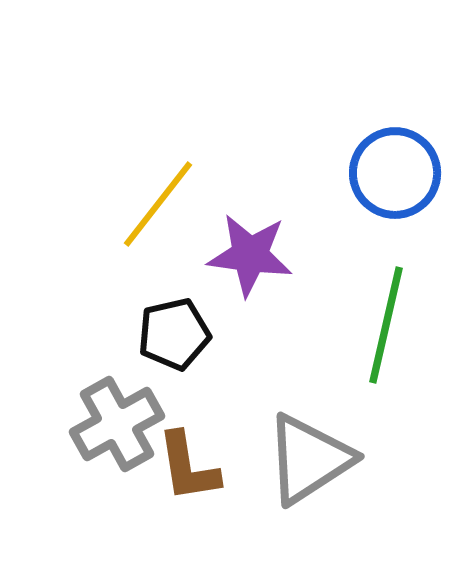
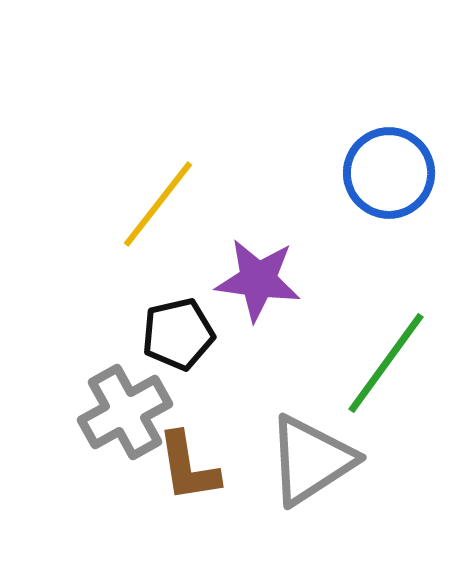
blue circle: moved 6 px left
purple star: moved 8 px right, 25 px down
green line: moved 38 px down; rotated 23 degrees clockwise
black pentagon: moved 4 px right
gray cross: moved 8 px right, 12 px up
gray triangle: moved 2 px right, 1 px down
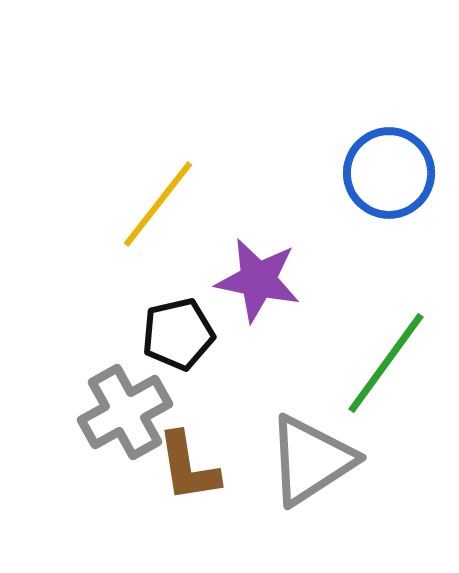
purple star: rotated 4 degrees clockwise
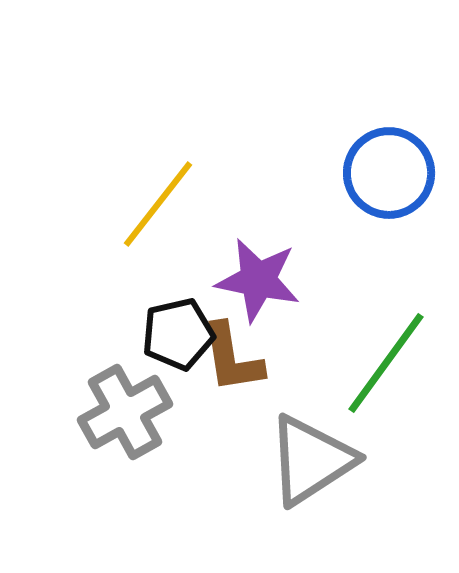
brown L-shape: moved 44 px right, 109 px up
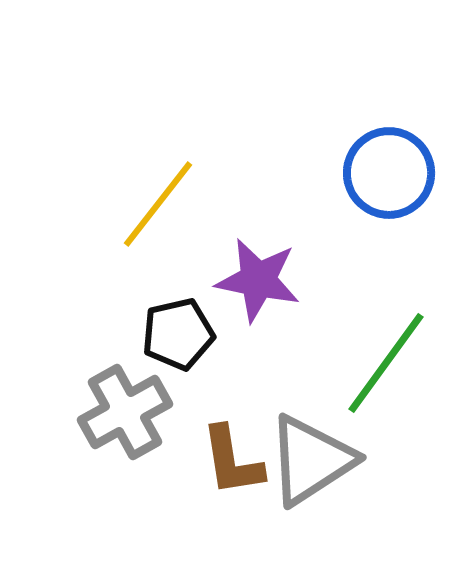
brown L-shape: moved 103 px down
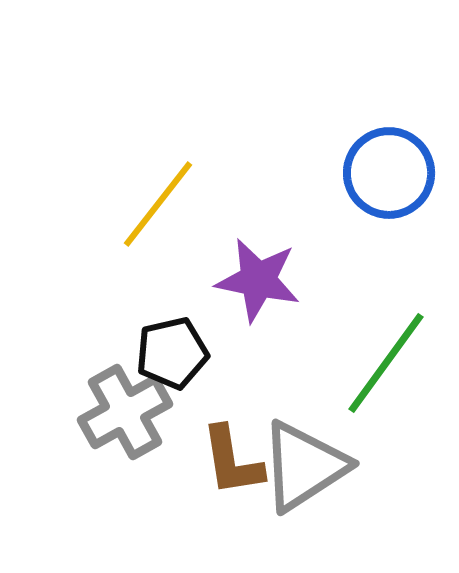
black pentagon: moved 6 px left, 19 px down
gray triangle: moved 7 px left, 6 px down
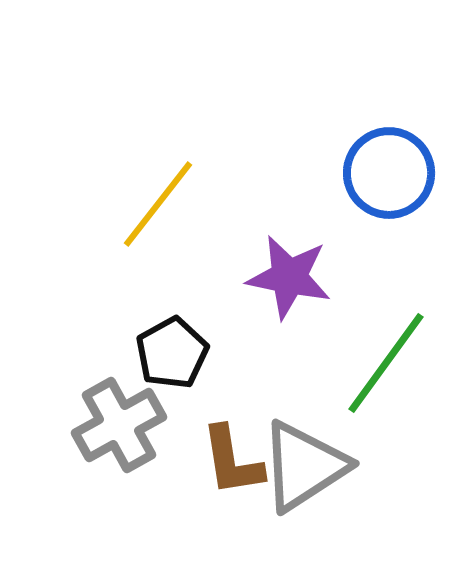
purple star: moved 31 px right, 3 px up
black pentagon: rotated 16 degrees counterclockwise
gray cross: moved 6 px left, 13 px down
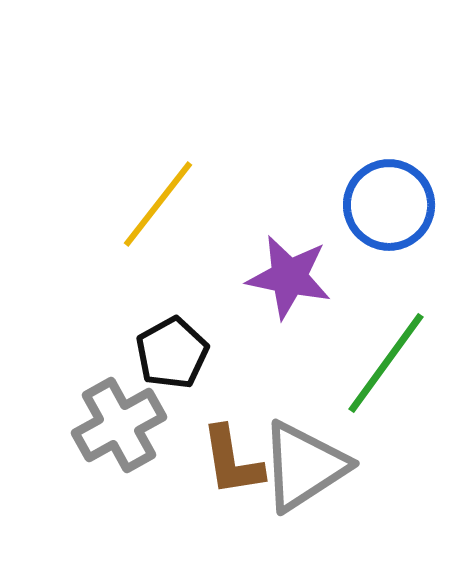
blue circle: moved 32 px down
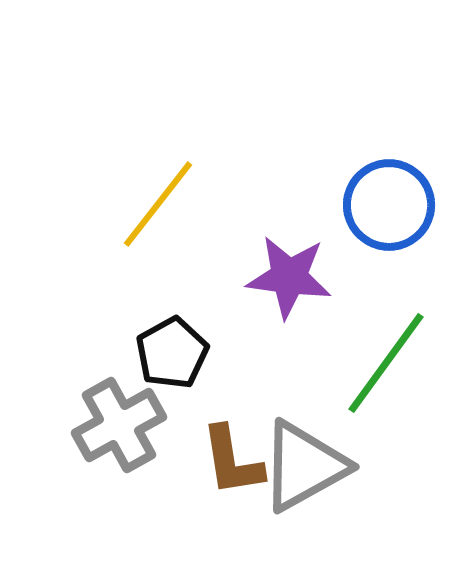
purple star: rotated 4 degrees counterclockwise
gray triangle: rotated 4 degrees clockwise
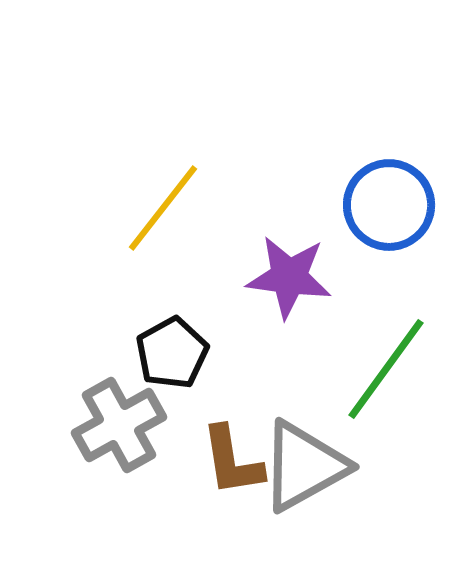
yellow line: moved 5 px right, 4 px down
green line: moved 6 px down
